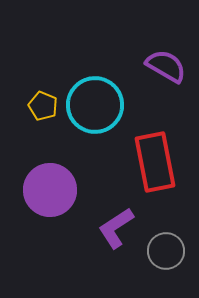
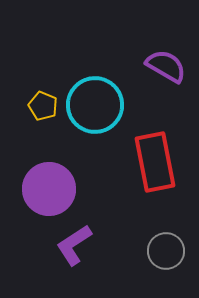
purple circle: moved 1 px left, 1 px up
purple L-shape: moved 42 px left, 17 px down
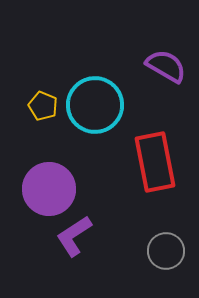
purple L-shape: moved 9 px up
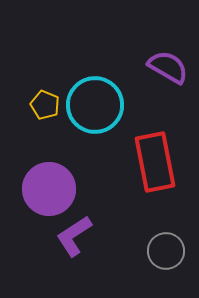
purple semicircle: moved 2 px right, 1 px down
yellow pentagon: moved 2 px right, 1 px up
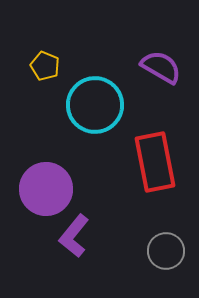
purple semicircle: moved 7 px left
yellow pentagon: moved 39 px up
purple circle: moved 3 px left
purple L-shape: rotated 18 degrees counterclockwise
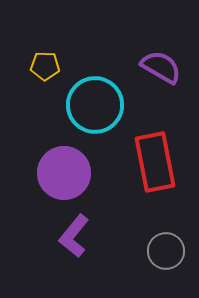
yellow pentagon: rotated 20 degrees counterclockwise
purple circle: moved 18 px right, 16 px up
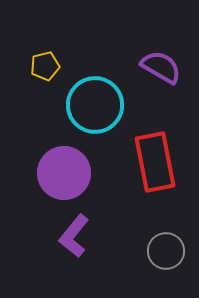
yellow pentagon: rotated 16 degrees counterclockwise
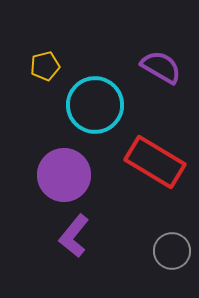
red rectangle: rotated 48 degrees counterclockwise
purple circle: moved 2 px down
gray circle: moved 6 px right
